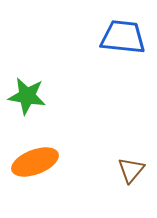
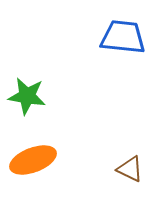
orange ellipse: moved 2 px left, 2 px up
brown triangle: moved 1 px left, 1 px up; rotated 44 degrees counterclockwise
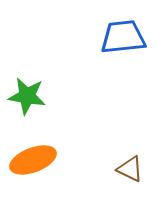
blue trapezoid: rotated 12 degrees counterclockwise
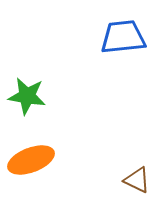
orange ellipse: moved 2 px left
brown triangle: moved 7 px right, 11 px down
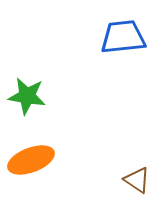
brown triangle: rotated 8 degrees clockwise
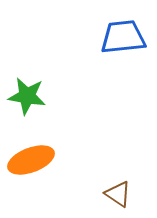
brown triangle: moved 19 px left, 14 px down
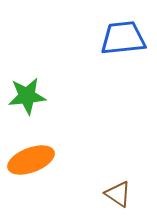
blue trapezoid: moved 1 px down
green star: rotated 15 degrees counterclockwise
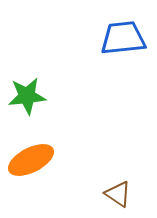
orange ellipse: rotated 6 degrees counterclockwise
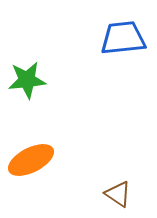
green star: moved 16 px up
